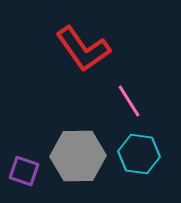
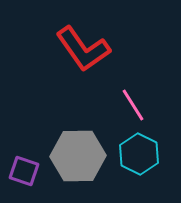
pink line: moved 4 px right, 4 px down
cyan hexagon: rotated 18 degrees clockwise
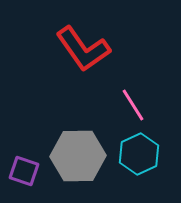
cyan hexagon: rotated 9 degrees clockwise
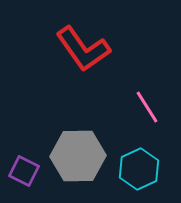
pink line: moved 14 px right, 2 px down
cyan hexagon: moved 15 px down
purple square: rotated 8 degrees clockwise
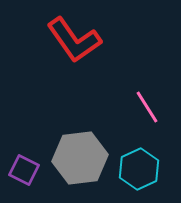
red L-shape: moved 9 px left, 9 px up
gray hexagon: moved 2 px right, 2 px down; rotated 6 degrees counterclockwise
purple square: moved 1 px up
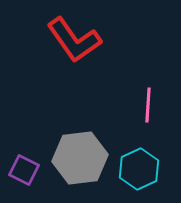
pink line: moved 1 px right, 2 px up; rotated 36 degrees clockwise
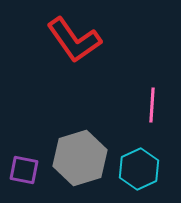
pink line: moved 4 px right
gray hexagon: rotated 10 degrees counterclockwise
purple square: rotated 16 degrees counterclockwise
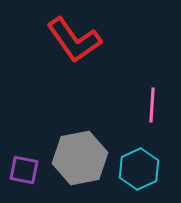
gray hexagon: rotated 6 degrees clockwise
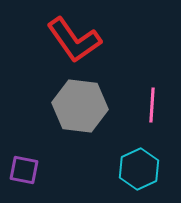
gray hexagon: moved 52 px up; rotated 18 degrees clockwise
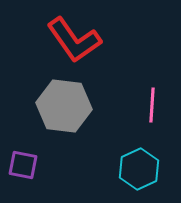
gray hexagon: moved 16 px left
purple square: moved 1 px left, 5 px up
